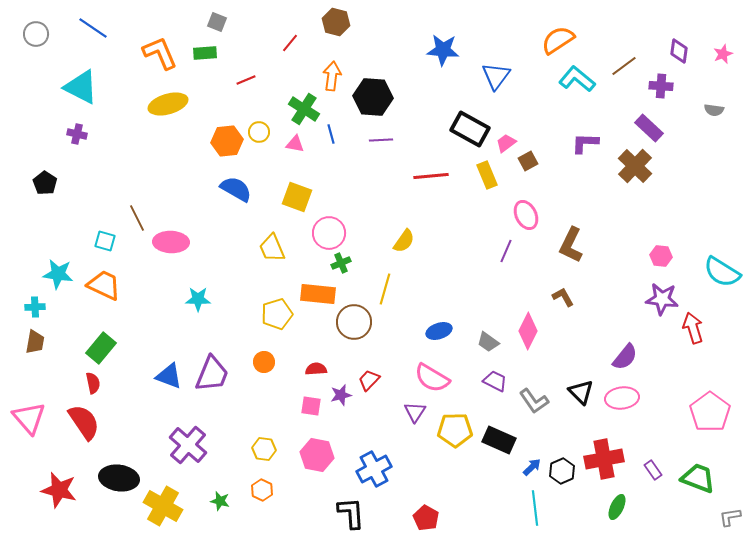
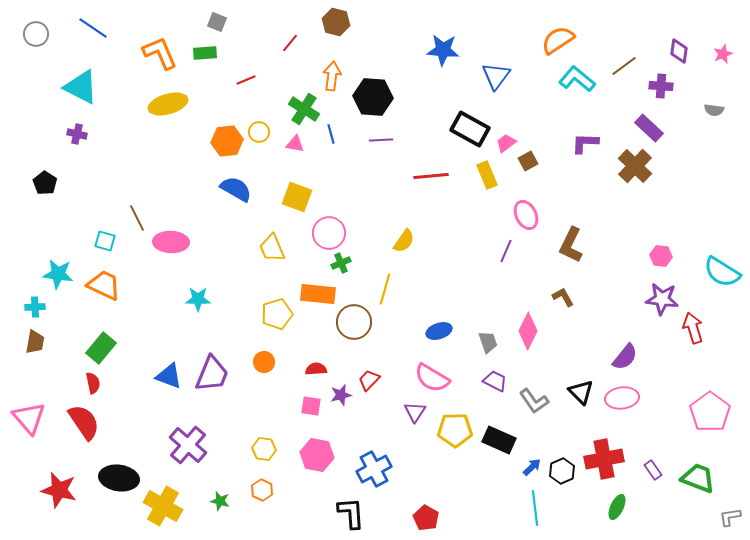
gray trapezoid at (488, 342): rotated 145 degrees counterclockwise
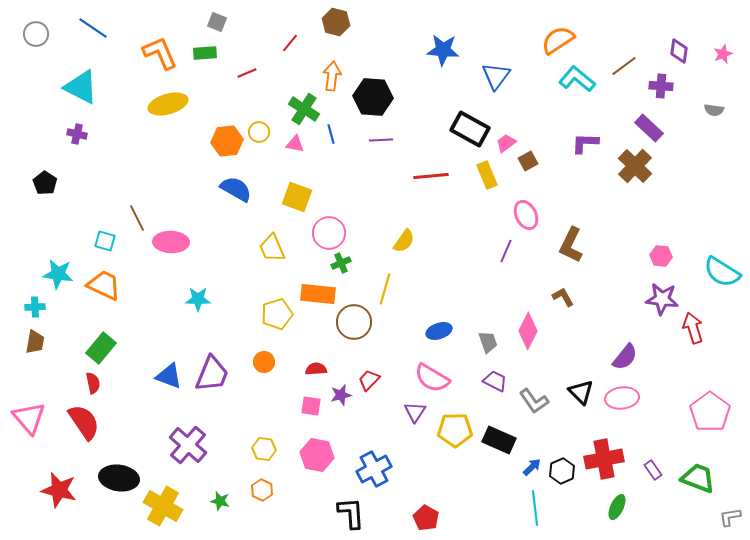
red line at (246, 80): moved 1 px right, 7 px up
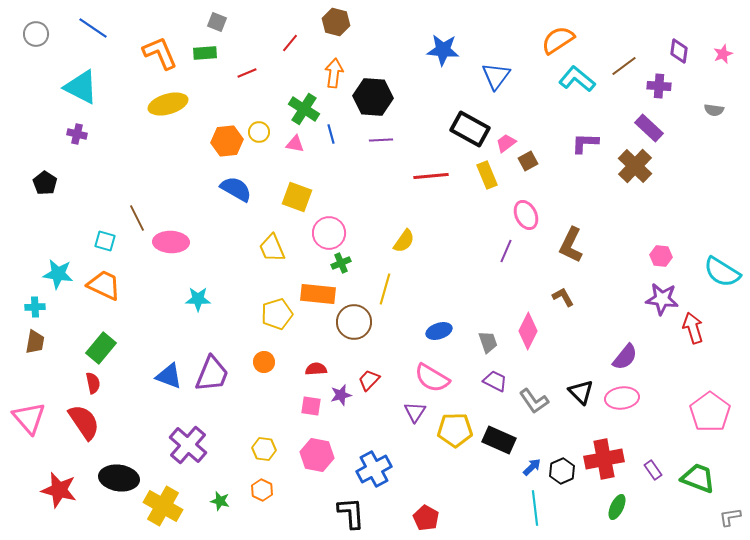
orange arrow at (332, 76): moved 2 px right, 3 px up
purple cross at (661, 86): moved 2 px left
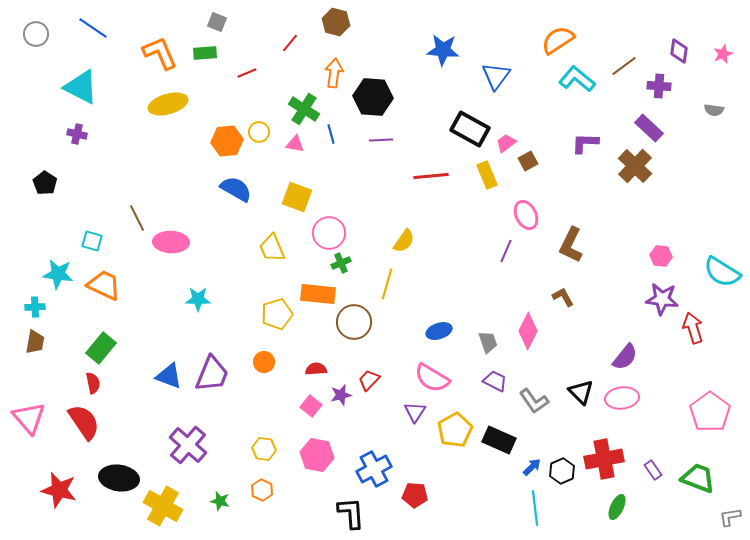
cyan square at (105, 241): moved 13 px left
yellow line at (385, 289): moved 2 px right, 5 px up
pink square at (311, 406): rotated 30 degrees clockwise
yellow pentagon at (455, 430): rotated 28 degrees counterclockwise
red pentagon at (426, 518): moved 11 px left, 23 px up; rotated 25 degrees counterclockwise
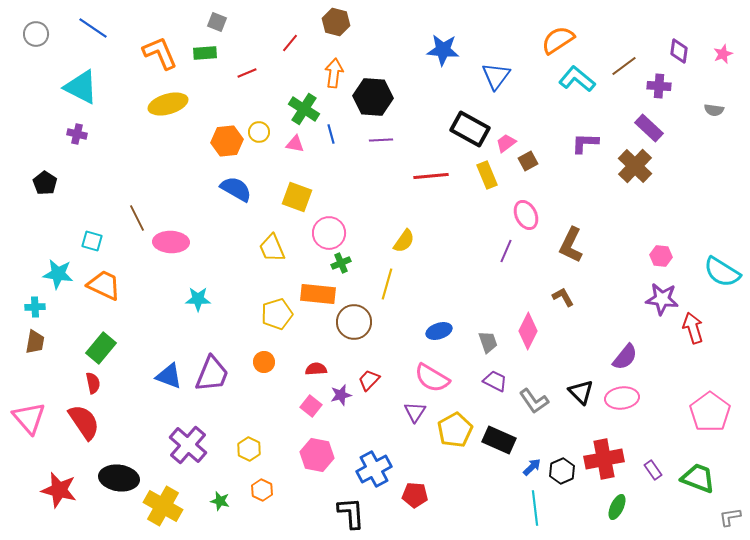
yellow hexagon at (264, 449): moved 15 px left; rotated 20 degrees clockwise
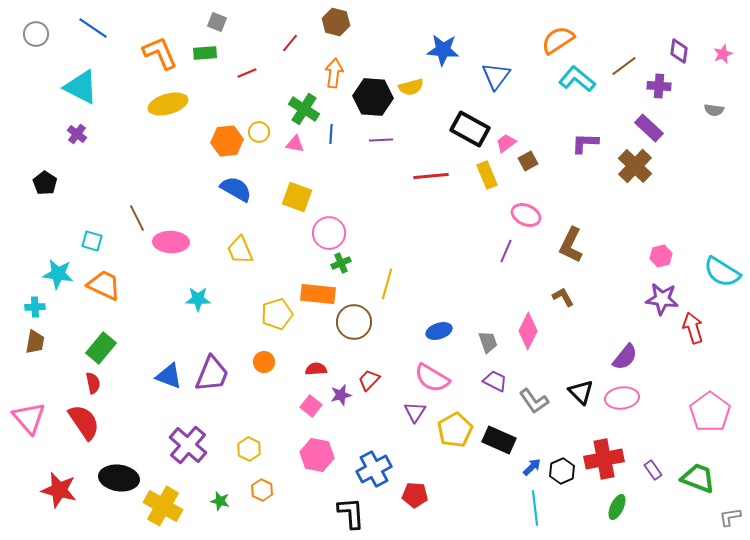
purple cross at (77, 134): rotated 24 degrees clockwise
blue line at (331, 134): rotated 18 degrees clockwise
pink ellipse at (526, 215): rotated 40 degrees counterclockwise
yellow semicircle at (404, 241): moved 7 px right, 154 px up; rotated 40 degrees clockwise
yellow trapezoid at (272, 248): moved 32 px left, 2 px down
pink hexagon at (661, 256): rotated 20 degrees counterclockwise
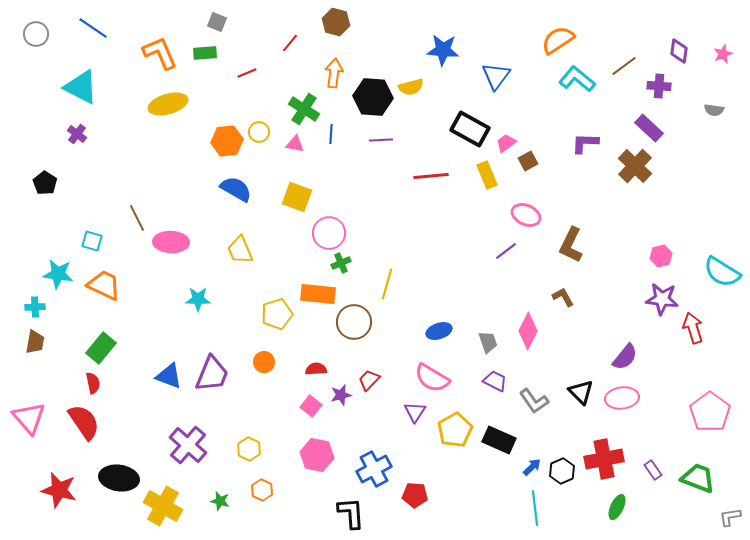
purple line at (506, 251): rotated 30 degrees clockwise
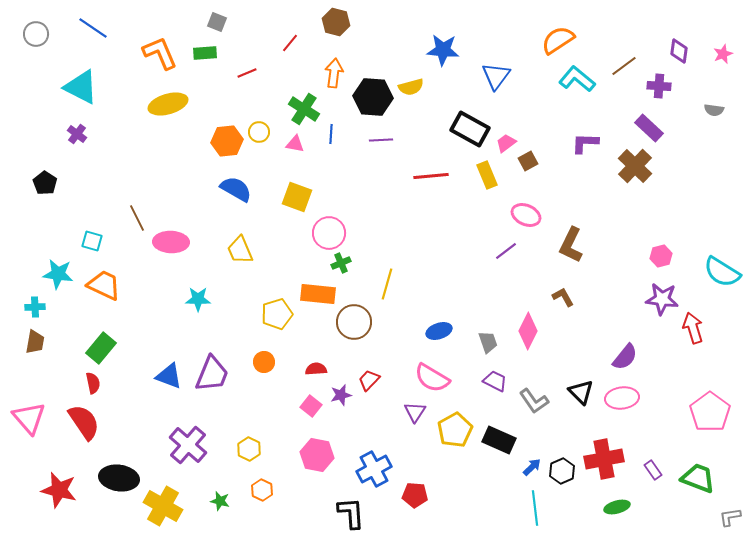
green ellipse at (617, 507): rotated 50 degrees clockwise
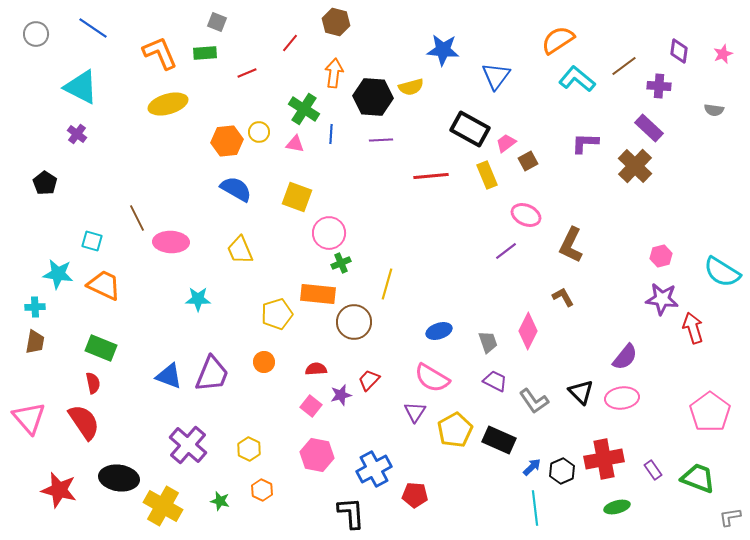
green rectangle at (101, 348): rotated 72 degrees clockwise
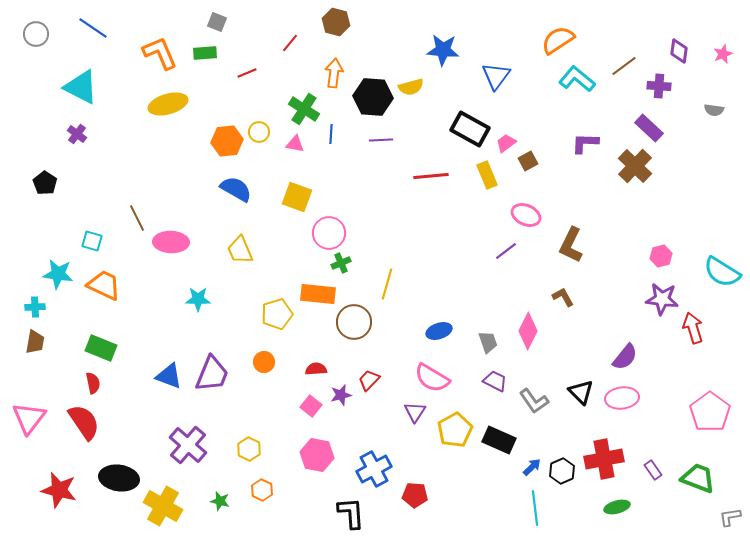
pink triangle at (29, 418): rotated 18 degrees clockwise
